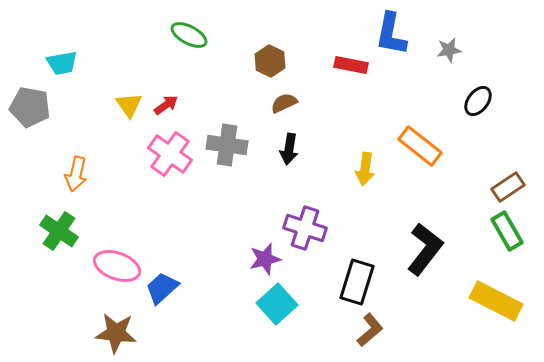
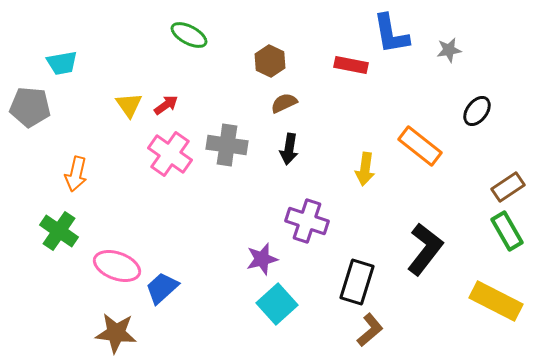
blue L-shape: rotated 21 degrees counterclockwise
black ellipse: moved 1 px left, 10 px down
gray pentagon: rotated 6 degrees counterclockwise
purple cross: moved 2 px right, 7 px up
purple star: moved 3 px left
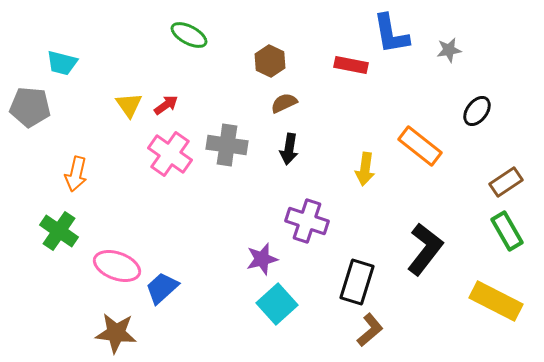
cyan trapezoid: rotated 24 degrees clockwise
brown rectangle: moved 2 px left, 5 px up
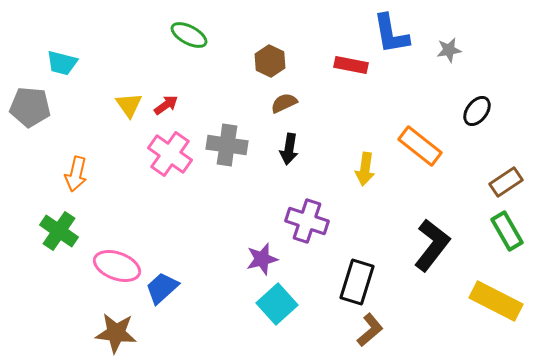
black L-shape: moved 7 px right, 4 px up
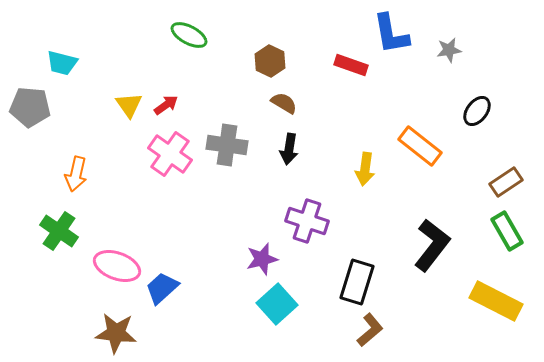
red rectangle: rotated 8 degrees clockwise
brown semicircle: rotated 56 degrees clockwise
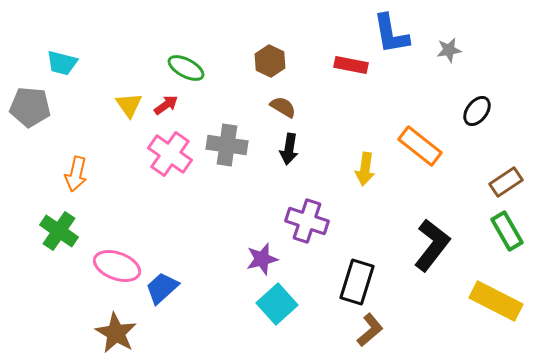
green ellipse: moved 3 px left, 33 px down
red rectangle: rotated 8 degrees counterclockwise
brown semicircle: moved 1 px left, 4 px down
brown star: rotated 24 degrees clockwise
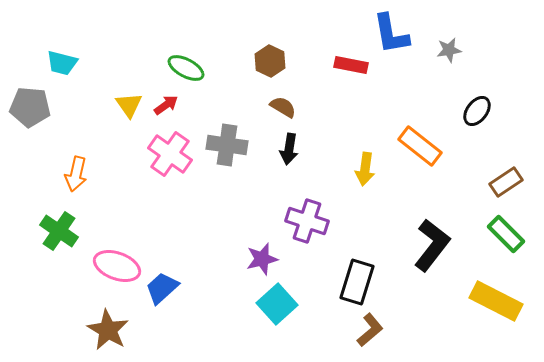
green rectangle: moved 1 px left, 3 px down; rotated 15 degrees counterclockwise
brown star: moved 8 px left, 3 px up
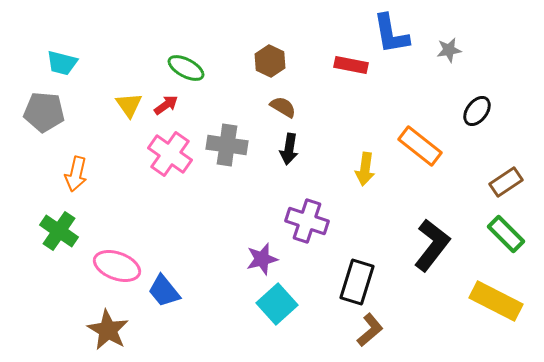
gray pentagon: moved 14 px right, 5 px down
blue trapezoid: moved 2 px right, 3 px down; rotated 87 degrees counterclockwise
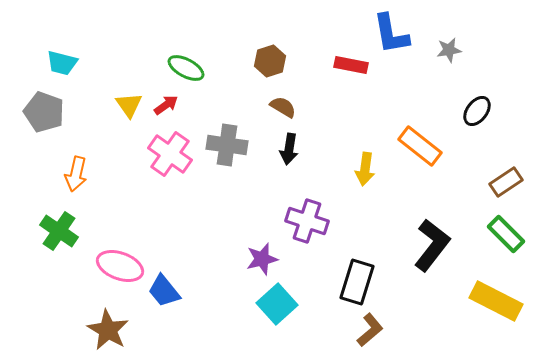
brown hexagon: rotated 16 degrees clockwise
gray pentagon: rotated 15 degrees clockwise
pink ellipse: moved 3 px right
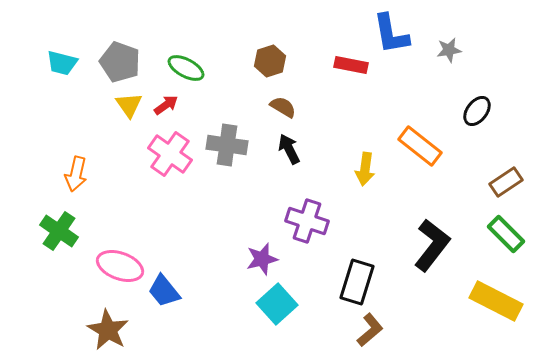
gray pentagon: moved 76 px right, 50 px up
black arrow: rotated 144 degrees clockwise
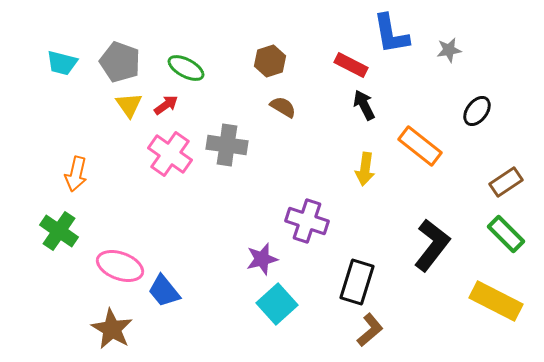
red rectangle: rotated 16 degrees clockwise
black arrow: moved 75 px right, 44 px up
brown star: moved 4 px right, 1 px up
